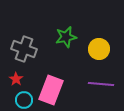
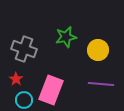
yellow circle: moved 1 px left, 1 px down
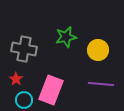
gray cross: rotated 10 degrees counterclockwise
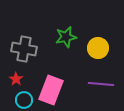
yellow circle: moved 2 px up
